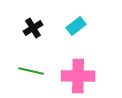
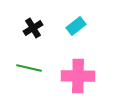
green line: moved 2 px left, 3 px up
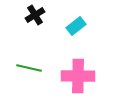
black cross: moved 2 px right, 13 px up
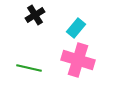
cyan rectangle: moved 2 px down; rotated 12 degrees counterclockwise
pink cross: moved 16 px up; rotated 16 degrees clockwise
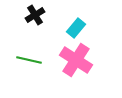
pink cross: moved 2 px left; rotated 16 degrees clockwise
green line: moved 8 px up
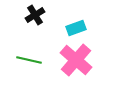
cyan rectangle: rotated 30 degrees clockwise
pink cross: rotated 8 degrees clockwise
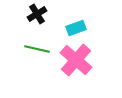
black cross: moved 2 px right, 1 px up
green line: moved 8 px right, 11 px up
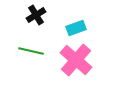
black cross: moved 1 px left, 1 px down
green line: moved 6 px left, 2 px down
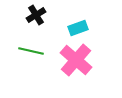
cyan rectangle: moved 2 px right
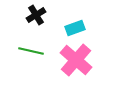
cyan rectangle: moved 3 px left
